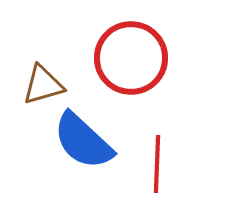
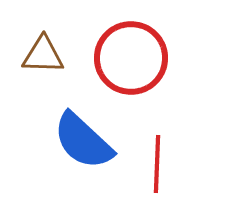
brown triangle: moved 30 px up; rotated 18 degrees clockwise
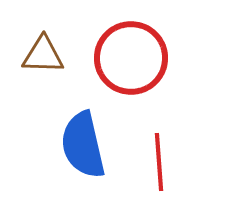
blue semicircle: moved 4 px down; rotated 34 degrees clockwise
red line: moved 2 px right, 2 px up; rotated 6 degrees counterclockwise
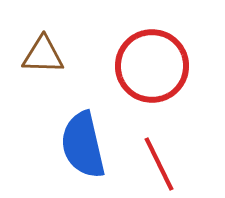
red circle: moved 21 px right, 8 px down
red line: moved 2 px down; rotated 22 degrees counterclockwise
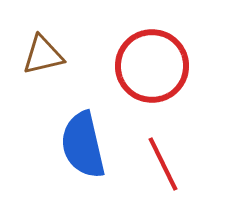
brown triangle: rotated 15 degrees counterclockwise
red line: moved 4 px right
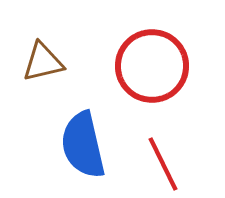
brown triangle: moved 7 px down
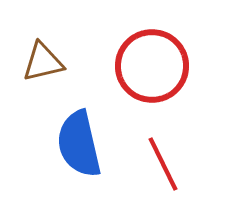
blue semicircle: moved 4 px left, 1 px up
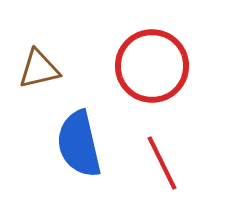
brown triangle: moved 4 px left, 7 px down
red line: moved 1 px left, 1 px up
